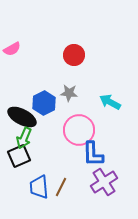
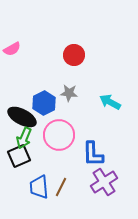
pink circle: moved 20 px left, 5 px down
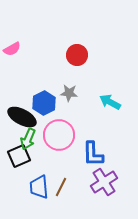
red circle: moved 3 px right
green arrow: moved 4 px right, 1 px down
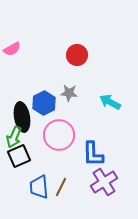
black ellipse: rotated 52 degrees clockwise
green arrow: moved 14 px left, 2 px up
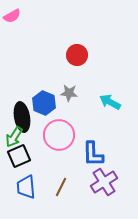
pink semicircle: moved 33 px up
blue hexagon: rotated 10 degrees counterclockwise
green arrow: rotated 10 degrees clockwise
blue trapezoid: moved 13 px left
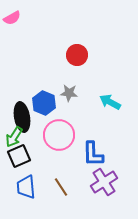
pink semicircle: moved 2 px down
brown line: rotated 60 degrees counterclockwise
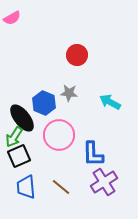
black ellipse: moved 1 px down; rotated 28 degrees counterclockwise
brown line: rotated 18 degrees counterclockwise
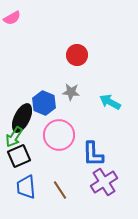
gray star: moved 2 px right, 1 px up
black ellipse: rotated 64 degrees clockwise
brown line: moved 1 px left, 3 px down; rotated 18 degrees clockwise
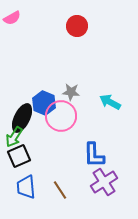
red circle: moved 29 px up
pink circle: moved 2 px right, 19 px up
blue L-shape: moved 1 px right, 1 px down
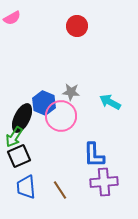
purple cross: rotated 28 degrees clockwise
